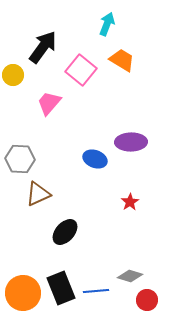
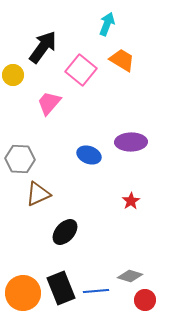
blue ellipse: moved 6 px left, 4 px up
red star: moved 1 px right, 1 px up
red circle: moved 2 px left
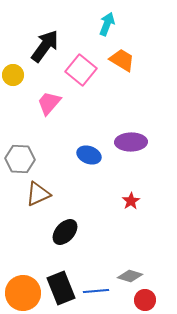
black arrow: moved 2 px right, 1 px up
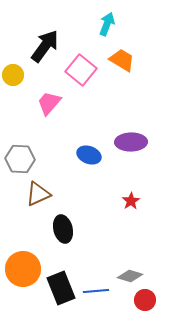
black ellipse: moved 2 px left, 3 px up; rotated 56 degrees counterclockwise
orange circle: moved 24 px up
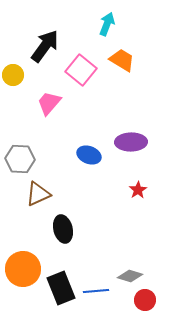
red star: moved 7 px right, 11 px up
